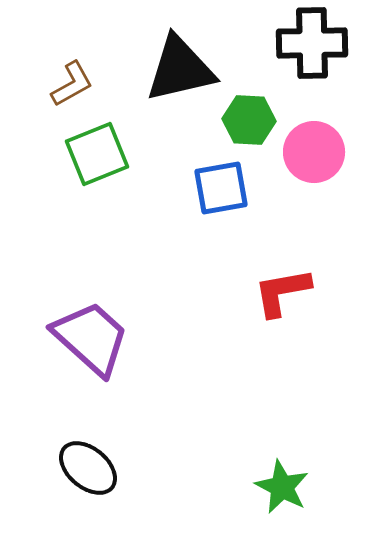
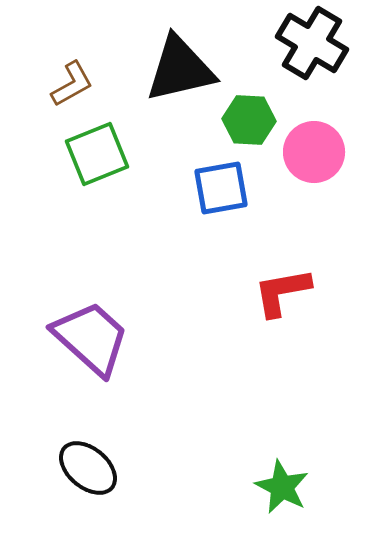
black cross: rotated 32 degrees clockwise
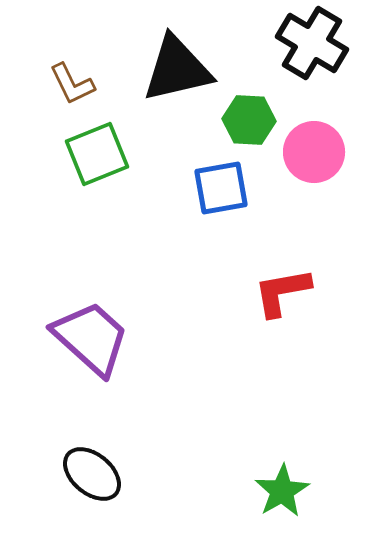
black triangle: moved 3 px left
brown L-shape: rotated 93 degrees clockwise
black ellipse: moved 4 px right, 6 px down
green star: moved 4 px down; rotated 14 degrees clockwise
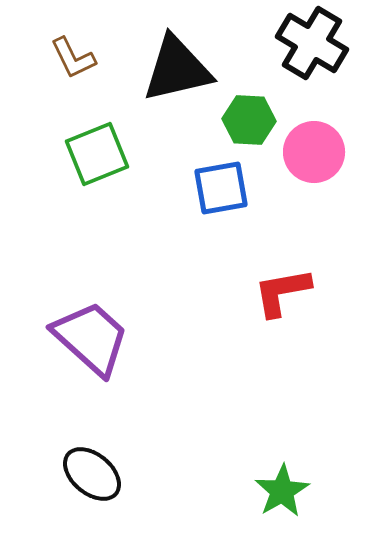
brown L-shape: moved 1 px right, 26 px up
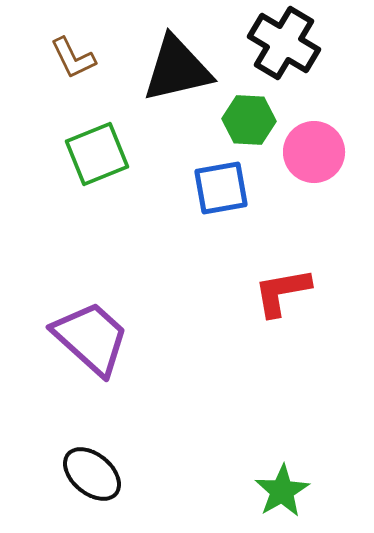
black cross: moved 28 px left
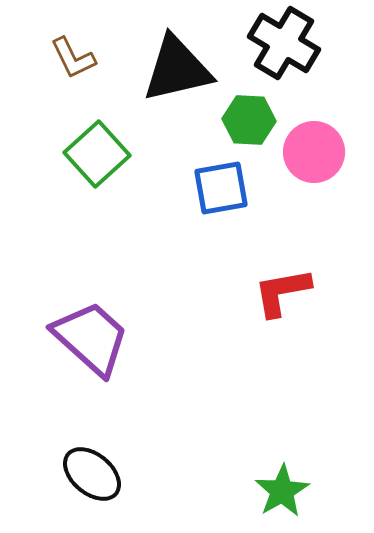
green square: rotated 20 degrees counterclockwise
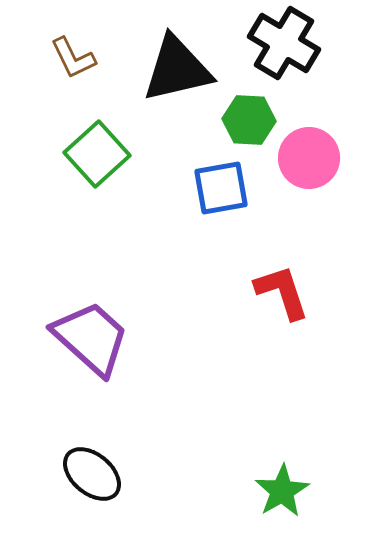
pink circle: moved 5 px left, 6 px down
red L-shape: rotated 82 degrees clockwise
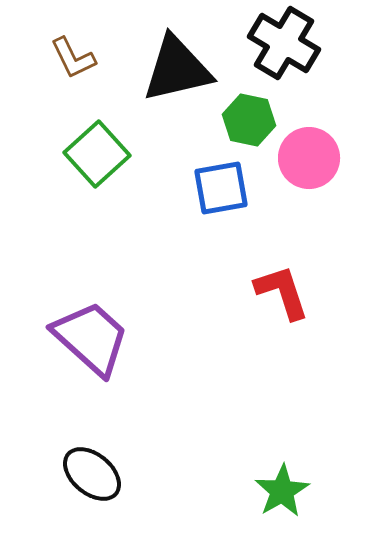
green hexagon: rotated 9 degrees clockwise
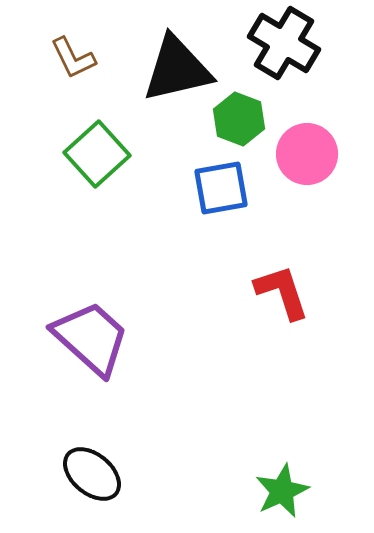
green hexagon: moved 10 px left, 1 px up; rotated 9 degrees clockwise
pink circle: moved 2 px left, 4 px up
green star: rotated 6 degrees clockwise
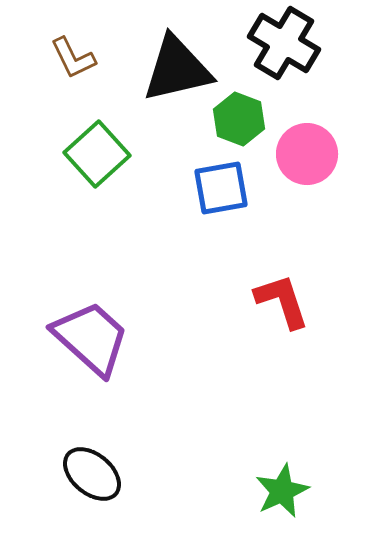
red L-shape: moved 9 px down
